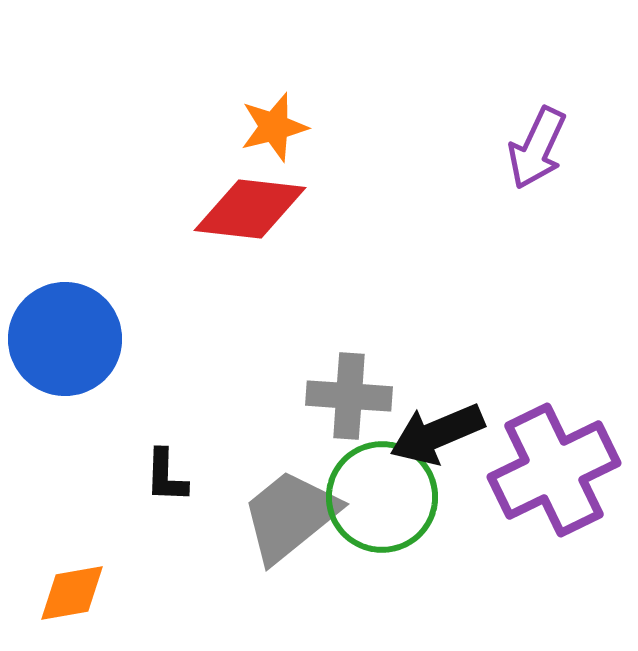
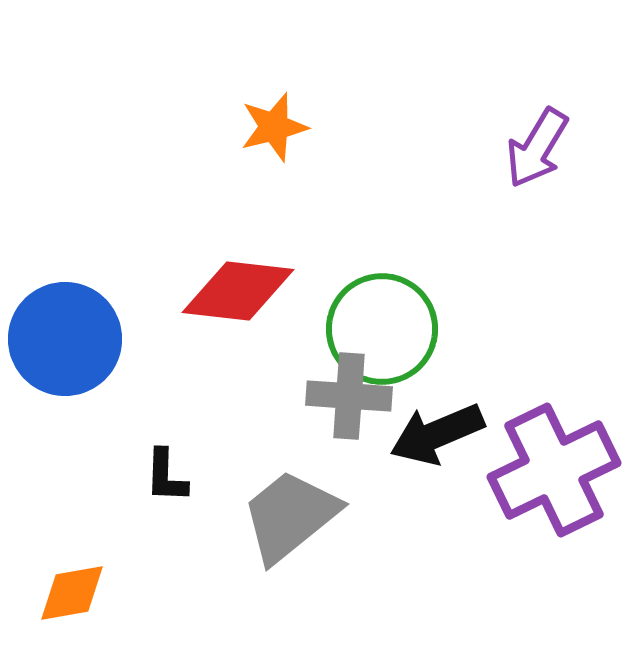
purple arrow: rotated 6 degrees clockwise
red diamond: moved 12 px left, 82 px down
green circle: moved 168 px up
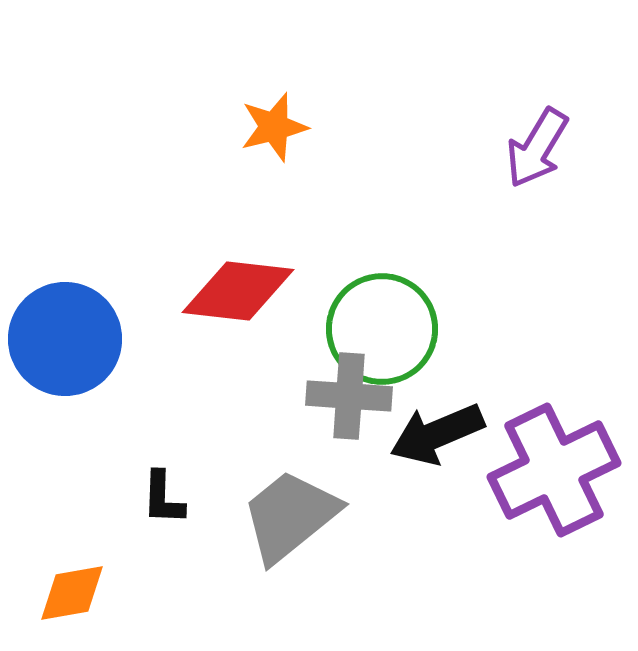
black L-shape: moved 3 px left, 22 px down
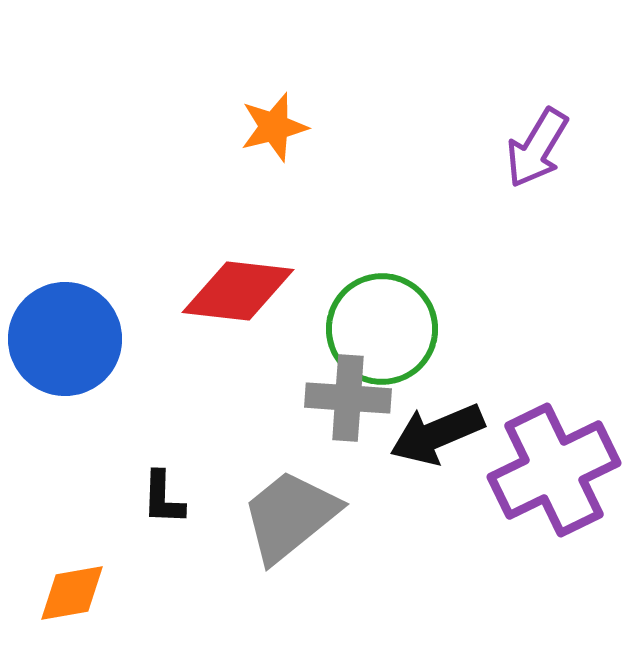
gray cross: moved 1 px left, 2 px down
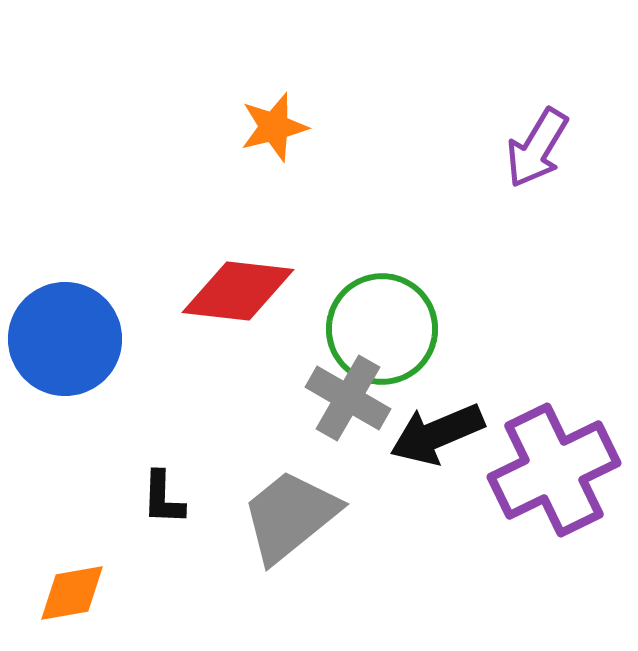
gray cross: rotated 26 degrees clockwise
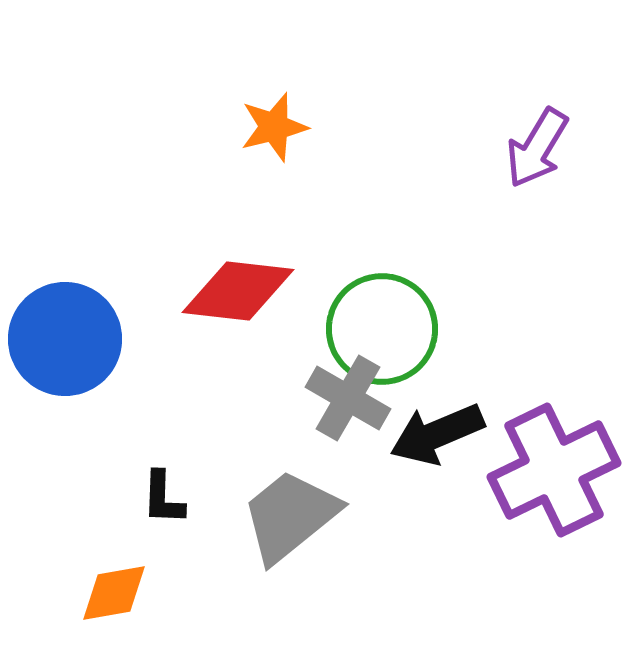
orange diamond: moved 42 px right
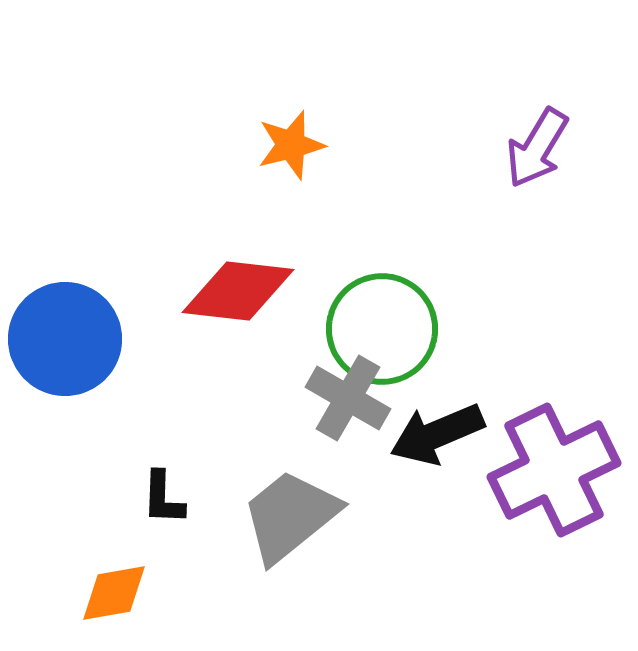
orange star: moved 17 px right, 18 px down
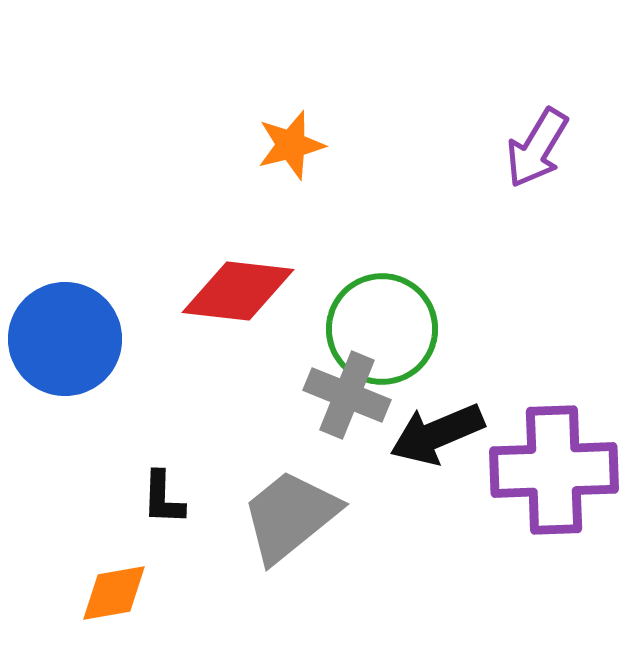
gray cross: moved 1 px left, 3 px up; rotated 8 degrees counterclockwise
purple cross: rotated 24 degrees clockwise
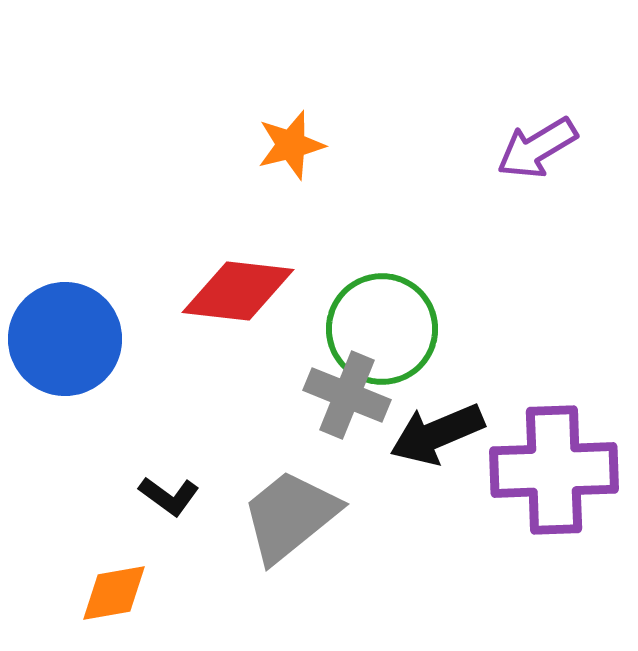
purple arrow: rotated 28 degrees clockwise
black L-shape: moved 6 px right, 2 px up; rotated 56 degrees counterclockwise
